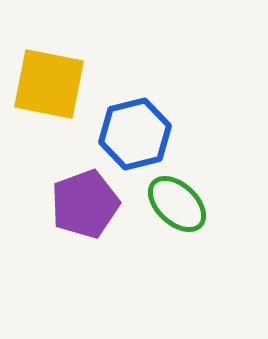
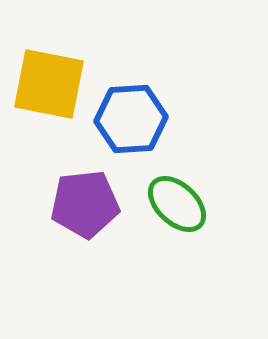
blue hexagon: moved 4 px left, 15 px up; rotated 10 degrees clockwise
purple pentagon: rotated 14 degrees clockwise
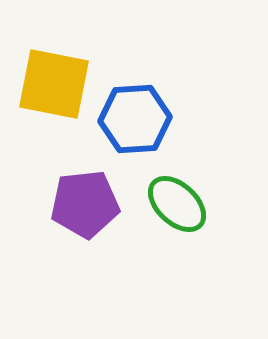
yellow square: moved 5 px right
blue hexagon: moved 4 px right
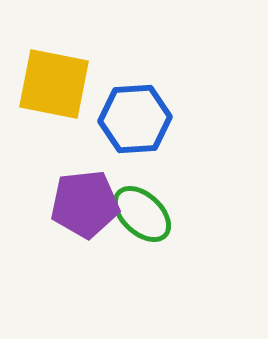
green ellipse: moved 35 px left, 10 px down
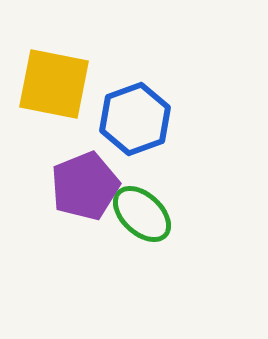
blue hexagon: rotated 16 degrees counterclockwise
purple pentagon: moved 18 px up; rotated 16 degrees counterclockwise
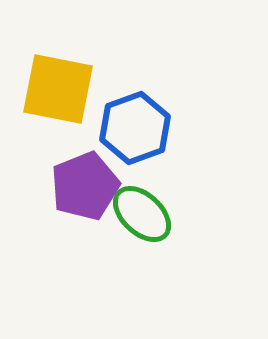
yellow square: moved 4 px right, 5 px down
blue hexagon: moved 9 px down
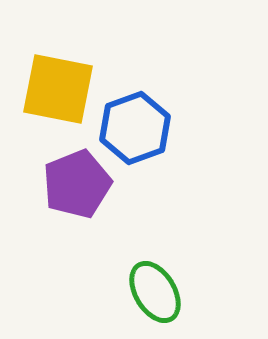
purple pentagon: moved 8 px left, 2 px up
green ellipse: moved 13 px right, 78 px down; rotated 16 degrees clockwise
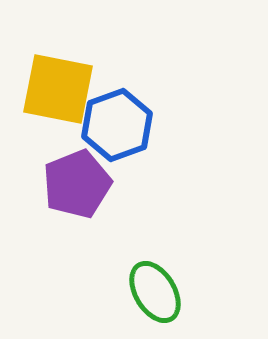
blue hexagon: moved 18 px left, 3 px up
